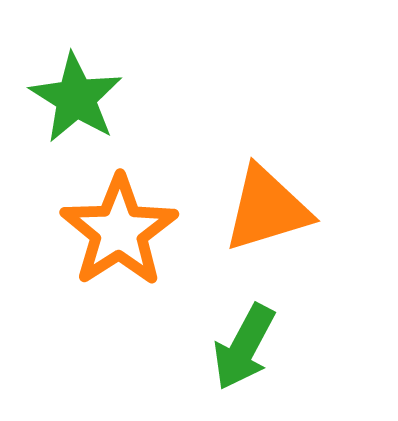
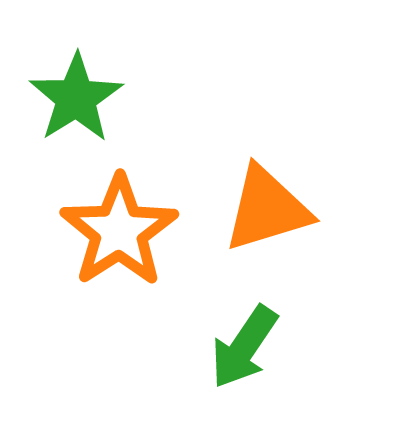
green star: rotated 8 degrees clockwise
green arrow: rotated 6 degrees clockwise
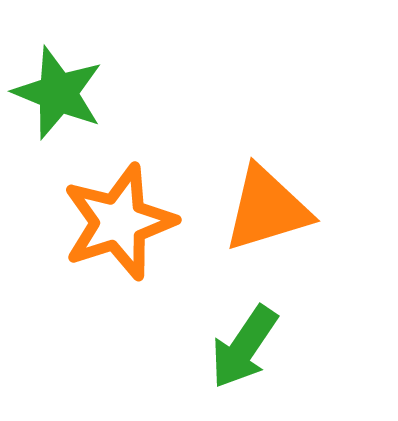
green star: moved 18 px left, 5 px up; rotated 18 degrees counterclockwise
orange star: moved 9 px up; rotated 15 degrees clockwise
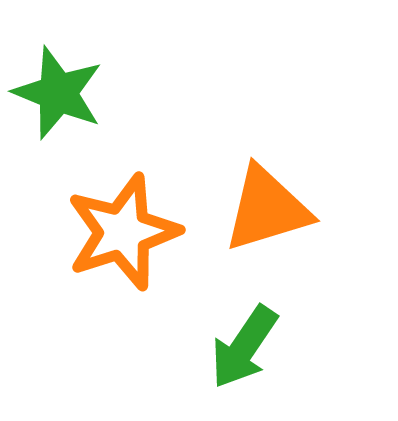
orange star: moved 4 px right, 10 px down
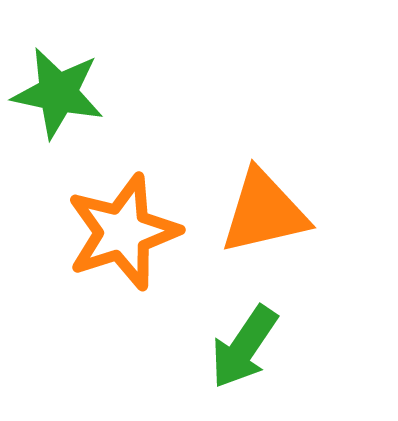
green star: rotated 10 degrees counterclockwise
orange triangle: moved 3 px left, 3 px down; rotated 4 degrees clockwise
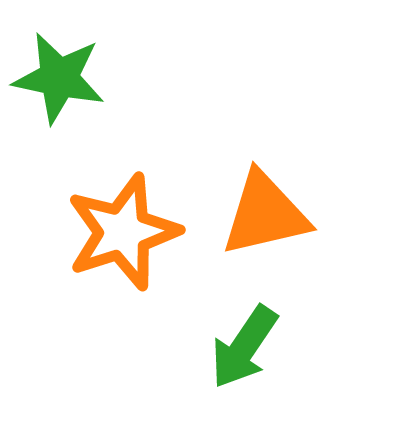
green star: moved 1 px right, 15 px up
orange triangle: moved 1 px right, 2 px down
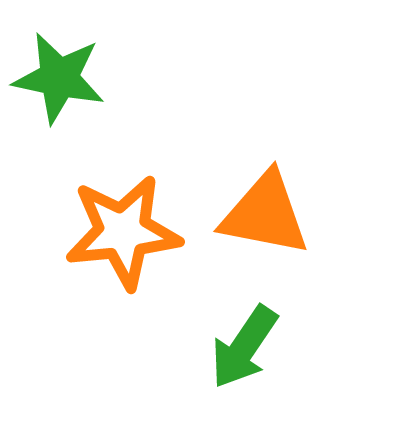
orange triangle: rotated 24 degrees clockwise
orange star: rotated 12 degrees clockwise
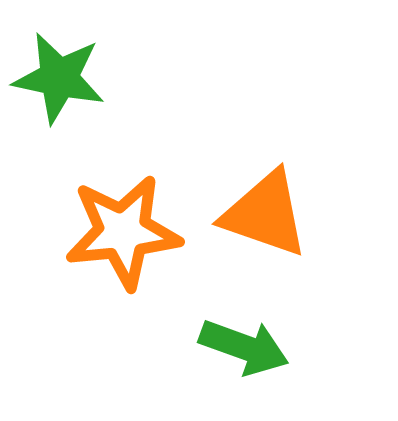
orange triangle: rotated 8 degrees clockwise
green arrow: rotated 104 degrees counterclockwise
